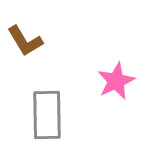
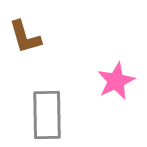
brown L-shape: moved 4 px up; rotated 15 degrees clockwise
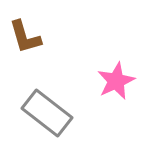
gray rectangle: moved 2 px up; rotated 51 degrees counterclockwise
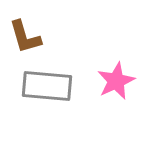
gray rectangle: moved 27 px up; rotated 33 degrees counterclockwise
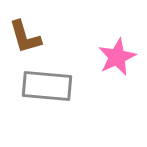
pink star: moved 1 px right, 24 px up
